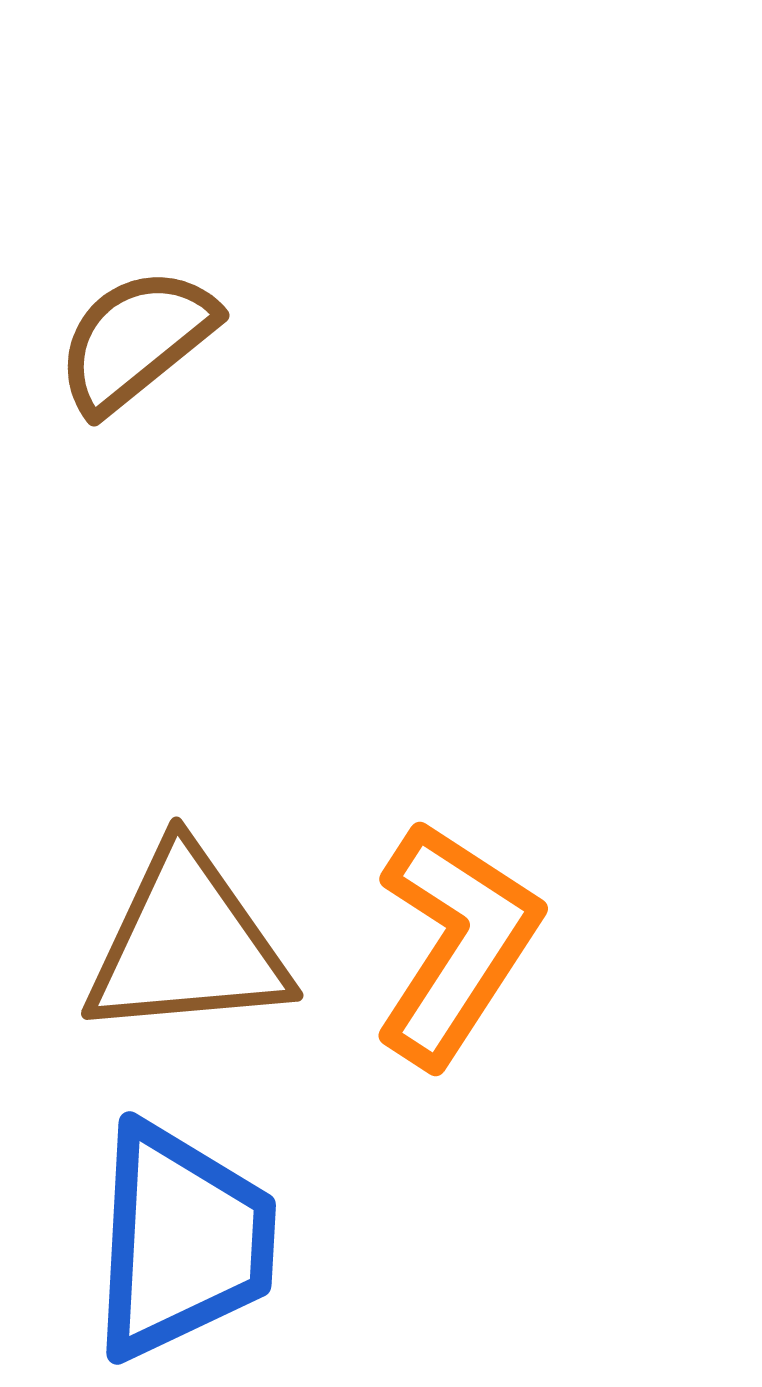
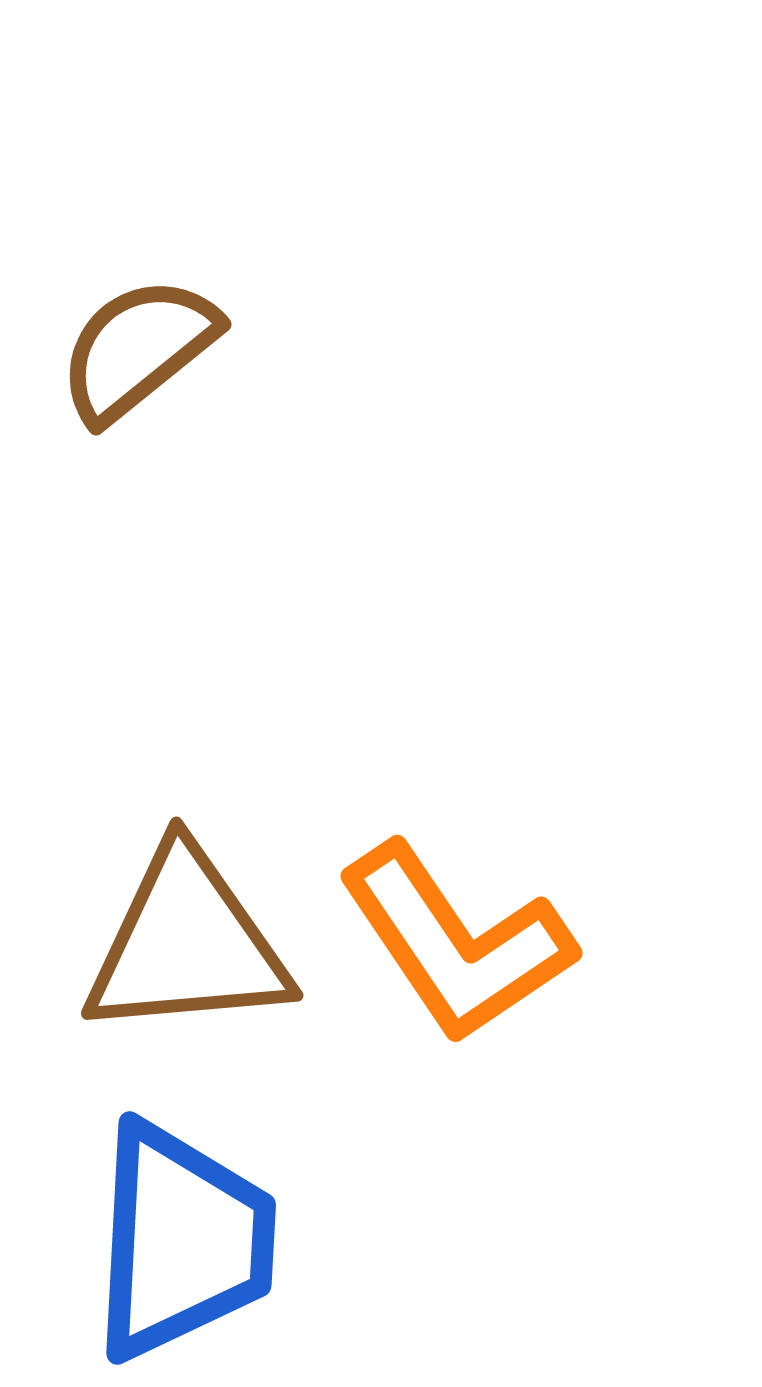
brown semicircle: moved 2 px right, 9 px down
orange L-shape: rotated 113 degrees clockwise
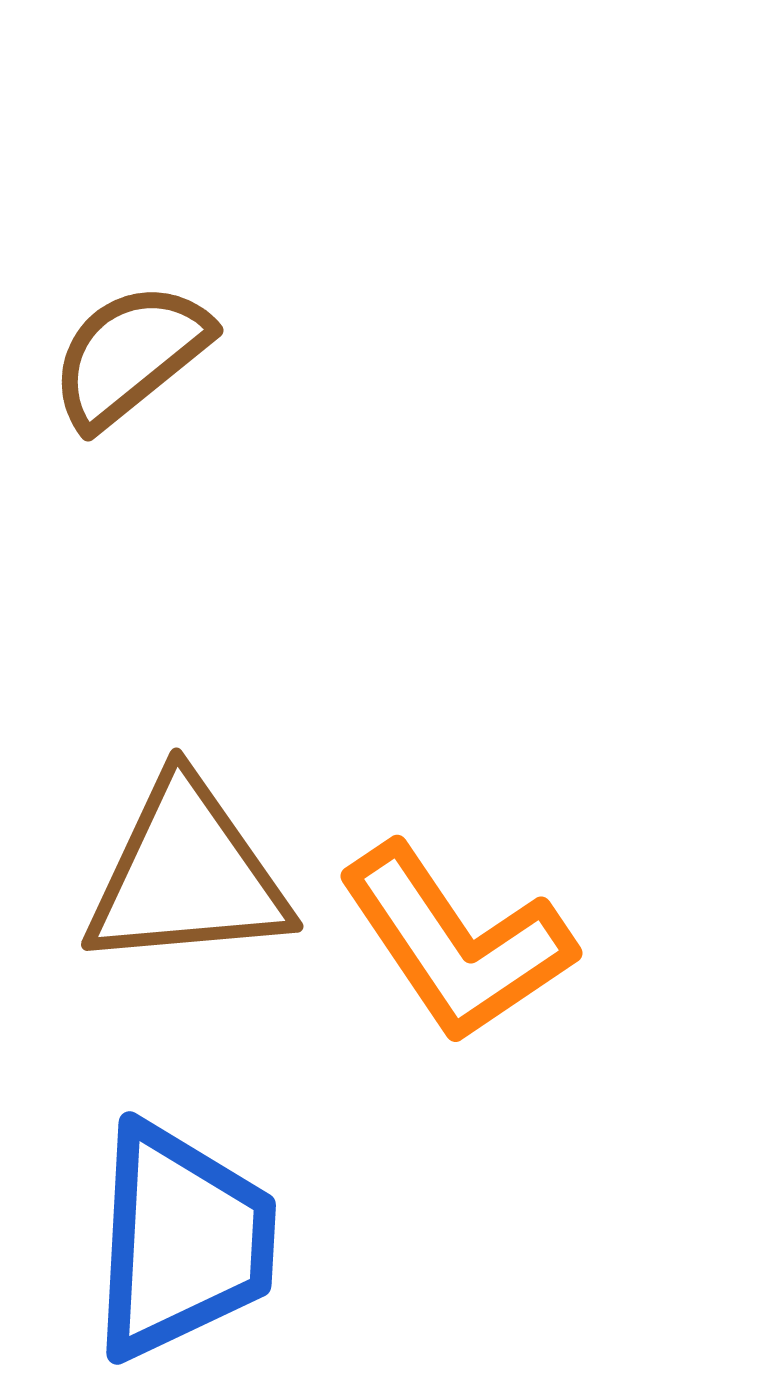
brown semicircle: moved 8 px left, 6 px down
brown triangle: moved 69 px up
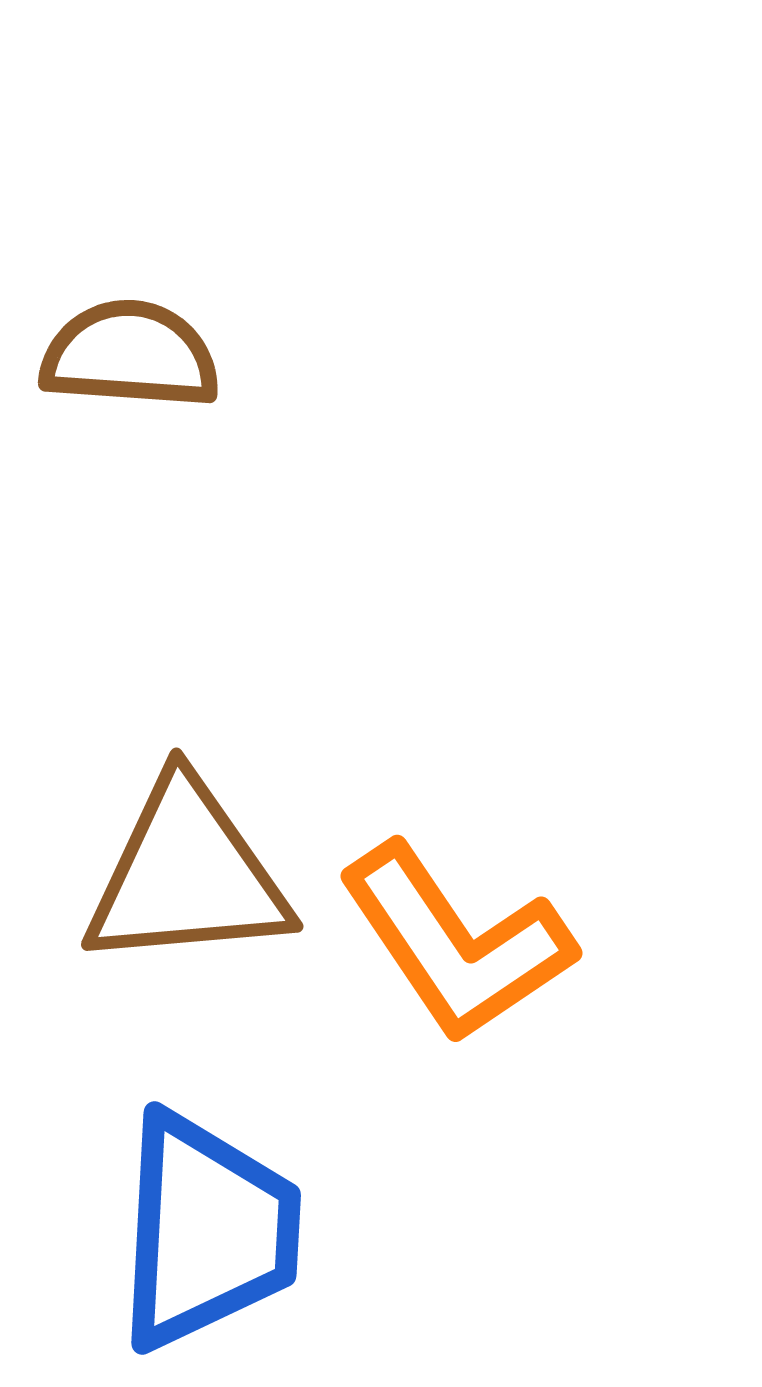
brown semicircle: rotated 43 degrees clockwise
blue trapezoid: moved 25 px right, 10 px up
